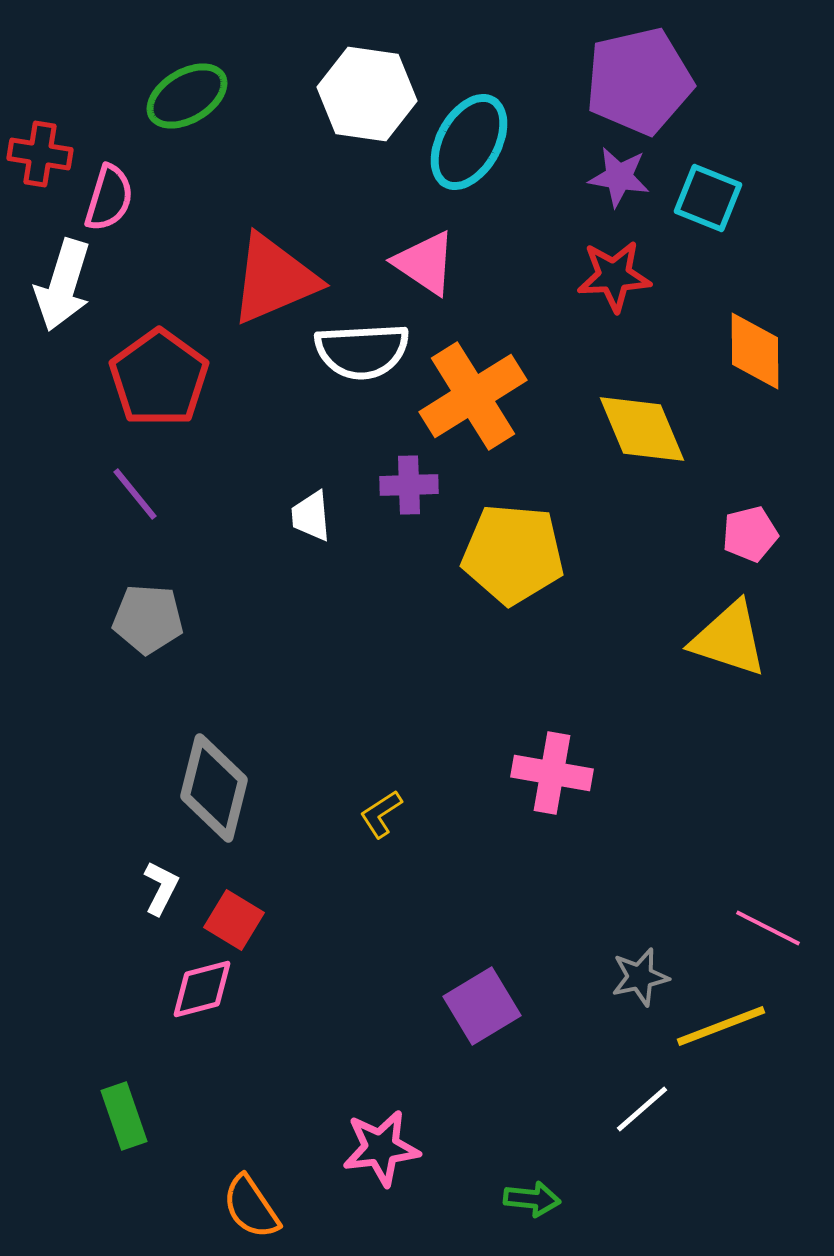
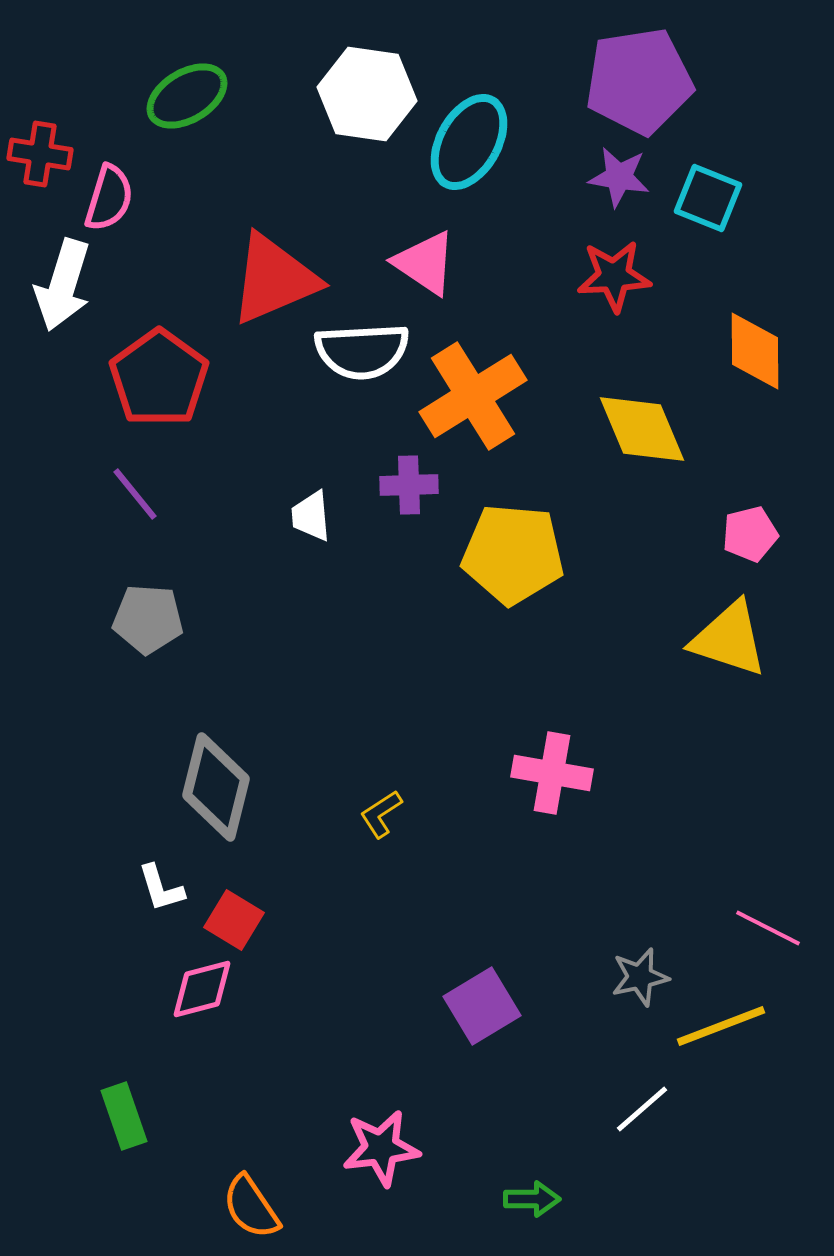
purple pentagon: rotated 4 degrees clockwise
gray diamond: moved 2 px right, 1 px up
white L-shape: rotated 136 degrees clockwise
green arrow: rotated 6 degrees counterclockwise
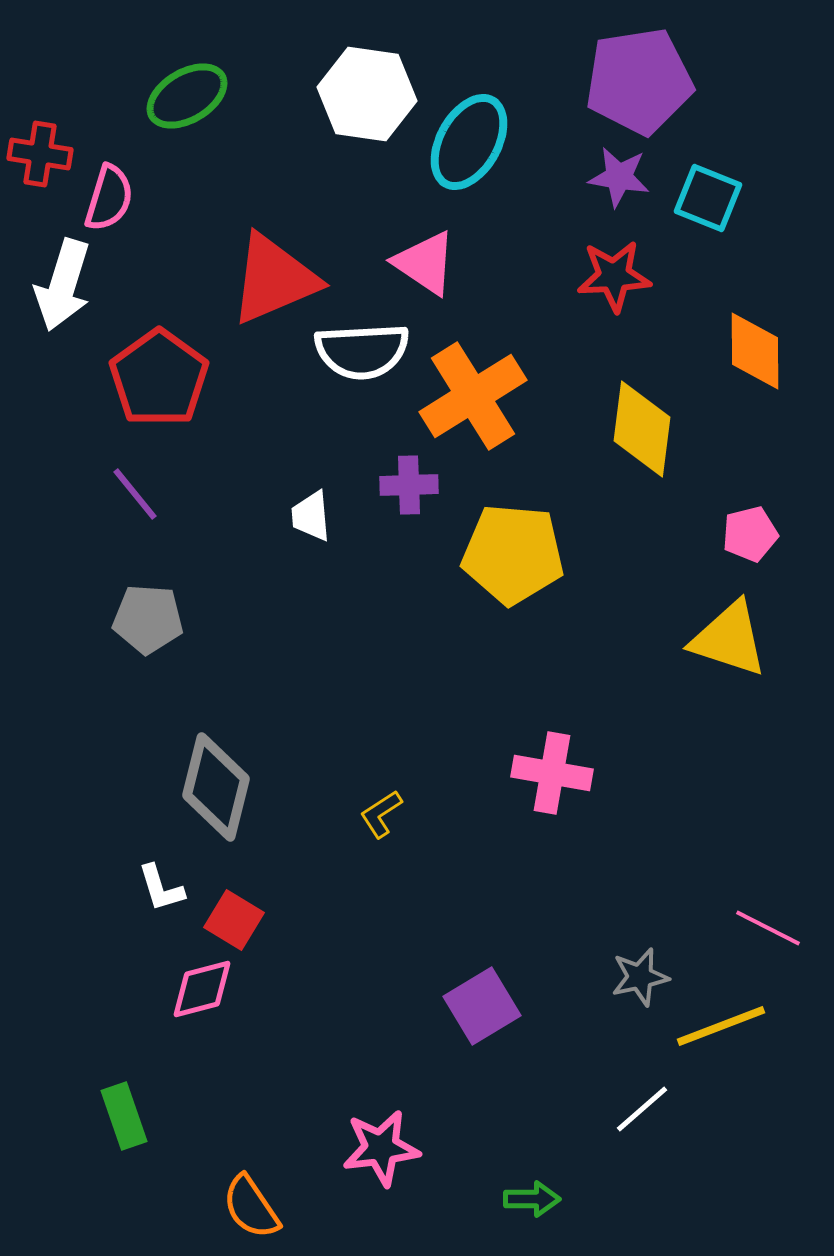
yellow diamond: rotated 30 degrees clockwise
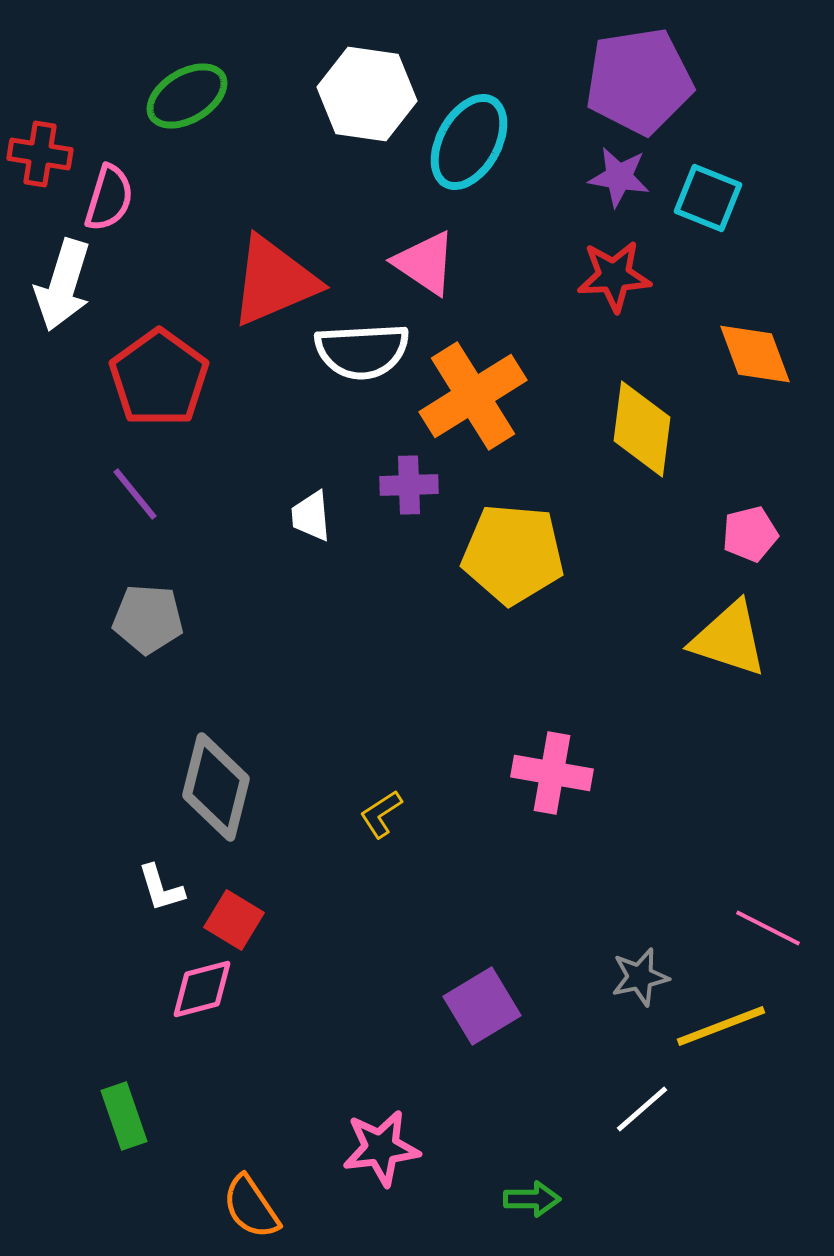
red triangle: moved 2 px down
orange diamond: moved 3 px down; rotated 20 degrees counterclockwise
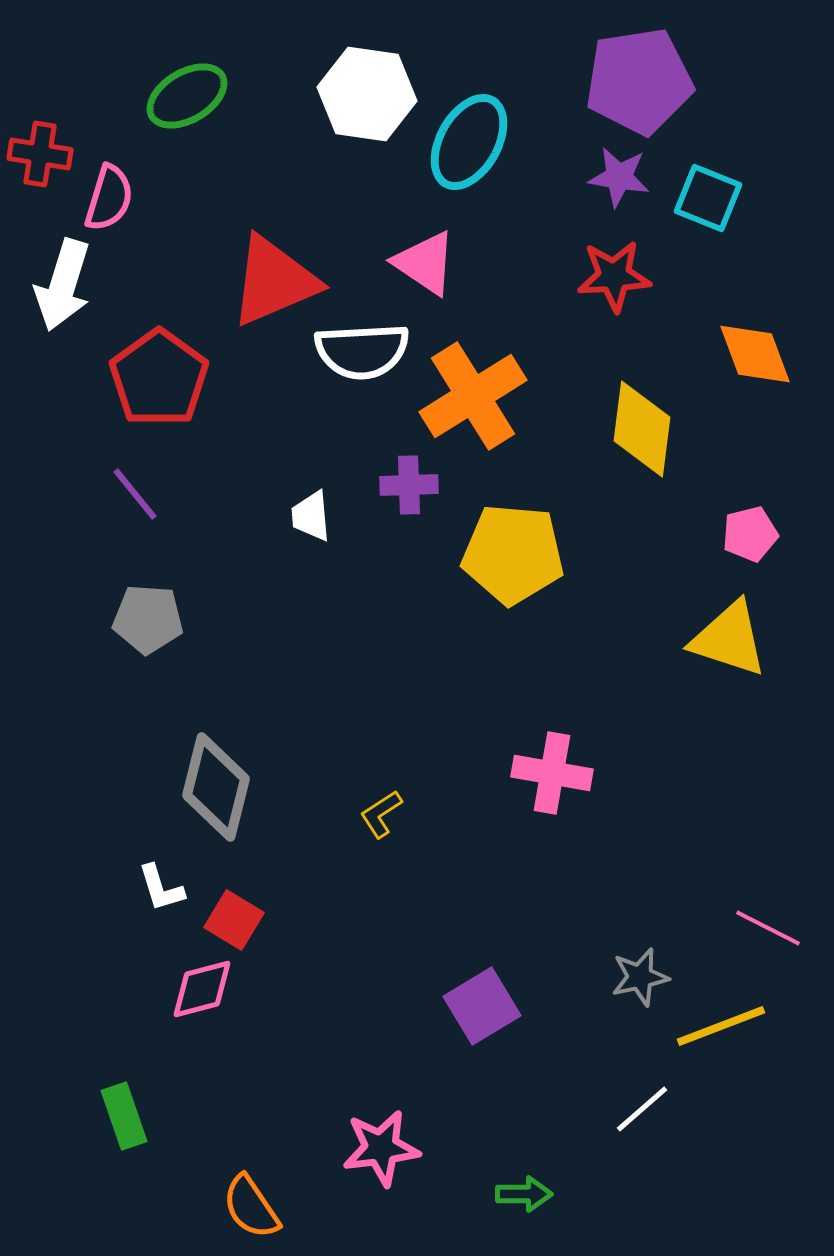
green arrow: moved 8 px left, 5 px up
